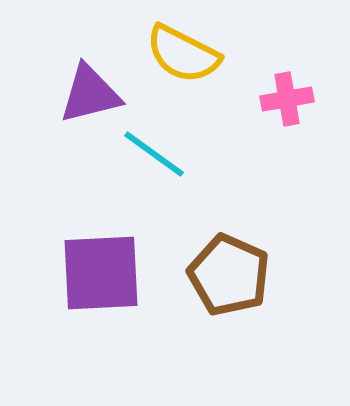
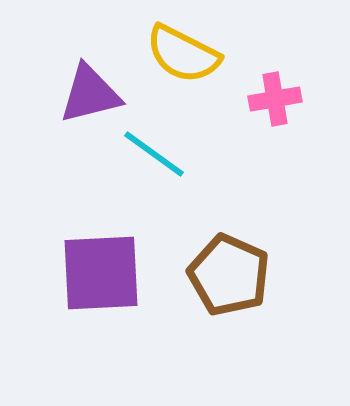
pink cross: moved 12 px left
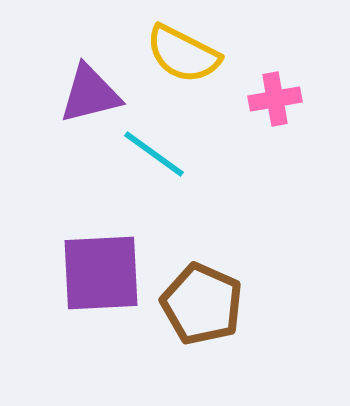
brown pentagon: moved 27 px left, 29 px down
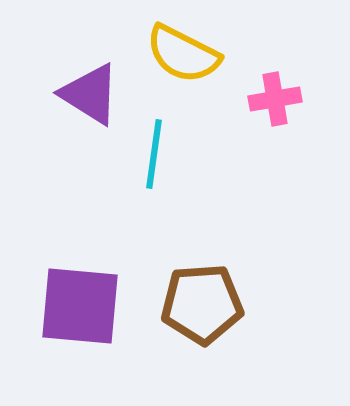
purple triangle: rotated 46 degrees clockwise
cyan line: rotated 62 degrees clockwise
purple square: moved 21 px left, 33 px down; rotated 8 degrees clockwise
brown pentagon: rotated 28 degrees counterclockwise
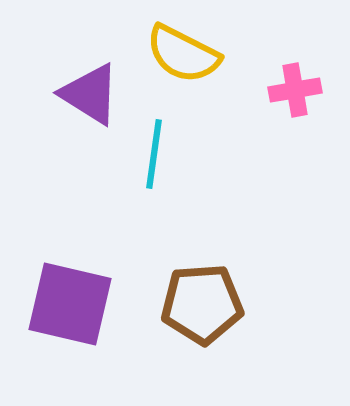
pink cross: moved 20 px right, 9 px up
purple square: moved 10 px left, 2 px up; rotated 8 degrees clockwise
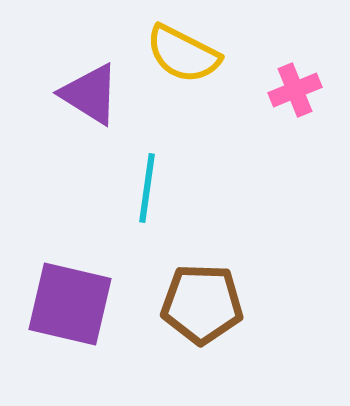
pink cross: rotated 12 degrees counterclockwise
cyan line: moved 7 px left, 34 px down
brown pentagon: rotated 6 degrees clockwise
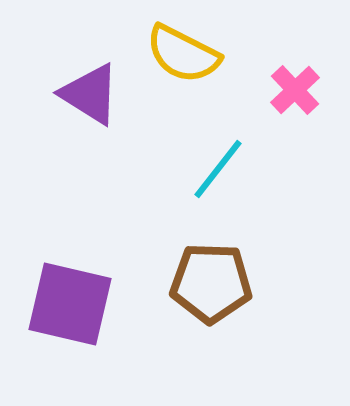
pink cross: rotated 21 degrees counterclockwise
cyan line: moved 71 px right, 19 px up; rotated 30 degrees clockwise
brown pentagon: moved 9 px right, 21 px up
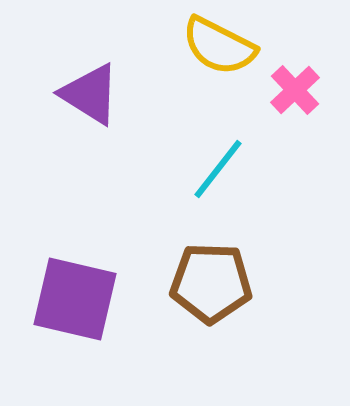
yellow semicircle: moved 36 px right, 8 px up
purple square: moved 5 px right, 5 px up
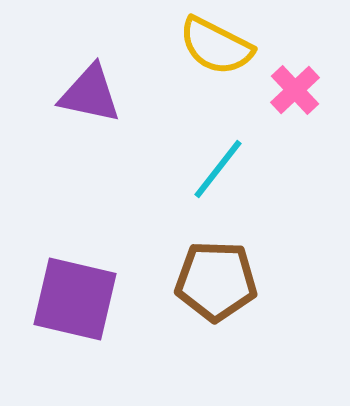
yellow semicircle: moved 3 px left
purple triangle: rotated 20 degrees counterclockwise
brown pentagon: moved 5 px right, 2 px up
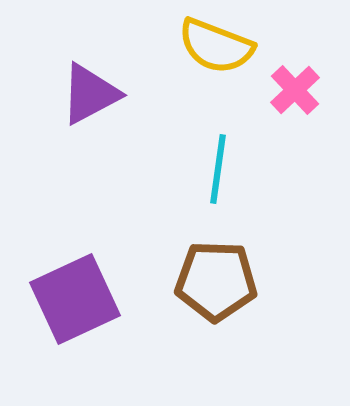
yellow semicircle: rotated 6 degrees counterclockwise
purple triangle: rotated 40 degrees counterclockwise
cyan line: rotated 30 degrees counterclockwise
purple square: rotated 38 degrees counterclockwise
